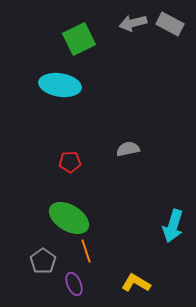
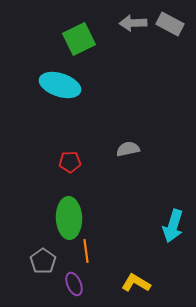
gray arrow: rotated 12 degrees clockwise
cyan ellipse: rotated 9 degrees clockwise
green ellipse: rotated 57 degrees clockwise
orange line: rotated 10 degrees clockwise
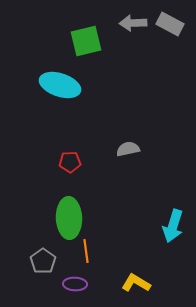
green square: moved 7 px right, 2 px down; rotated 12 degrees clockwise
purple ellipse: moved 1 px right; rotated 65 degrees counterclockwise
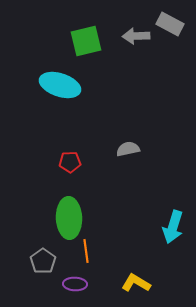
gray arrow: moved 3 px right, 13 px down
cyan arrow: moved 1 px down
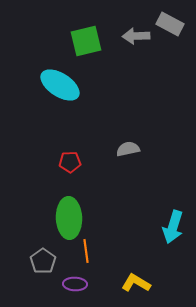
cyan ellipse: rotated 15 degrees clockwise
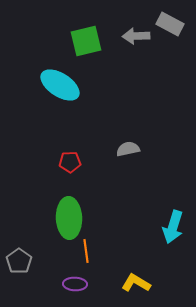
gray pentagon: moved 24 px left
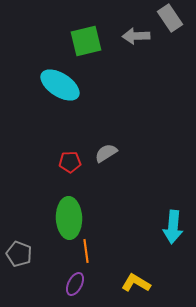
gray rectangle: moved 6 px up; rotated 28 degrees clockwise
gray semicircle: moved 22 px left, 4 px down; rotated 20 degrees counterclockwise
cyan arrow: rotated 12 degrees counterclockwise
gray pentagon: moved 7 px up; rotated 15 degrees counterclockwise
purple ellipse: rotated 65 degrees counterclockwise
